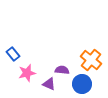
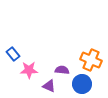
orange cross: rotated 15 degrees counterclockwise
pink star: moved 2 px right, 3 px up; rotated 12 degrees clockwise
purple triangle: moved 2 px down
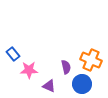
purple semicircle: moved 4 px right, 3 px up; rotated 72 degrees clockwise
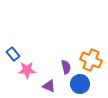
pink star: moved 2 px left
blue circle: moved 2 px left
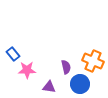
orange cross: moved 2 px right, 1 px down
purple triangle: moved 1 px down; rotated 16 degrees counterclockwise
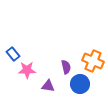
purple triangle: moved 1 px left, 1 px up
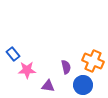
blue circle: moved 3 px right, 1 px down
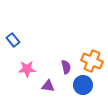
blue rectangle: moved 14 px up
orange cross: moved 1 px left
pink star: moved 1 px up
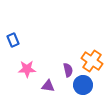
blue rectangle: rotated 16 degrees clockwise
orange cross: rotated 10 degrees clockwise
purple semicircle: moved 2 px right, 3 px down
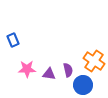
orange cross: moved 2 px right
purple triangle: moved 1 px right, 12 px up
